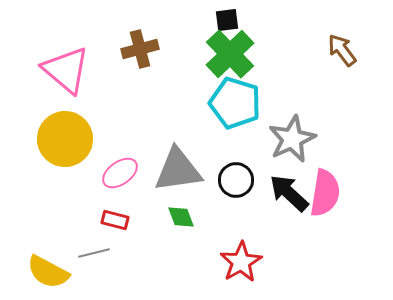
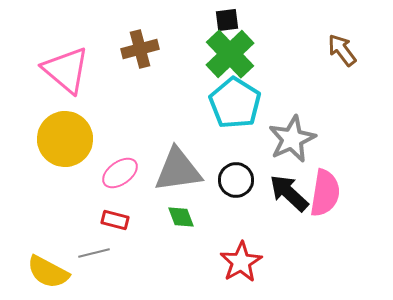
cyan pentagon: rotated 15 degrees clockwise
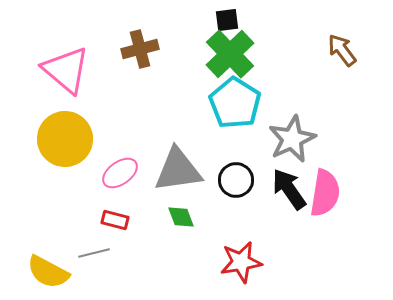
black arrow: moved 4 px up; rotated 12 degrees clockwise
red star: rotated 21 degrees clockwise
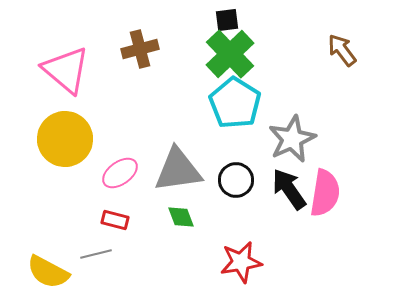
gray line: moved 2 px right, 1 px down
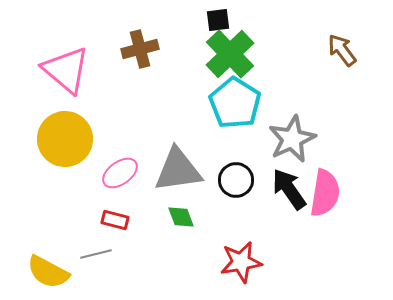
black square: moved 9 px left
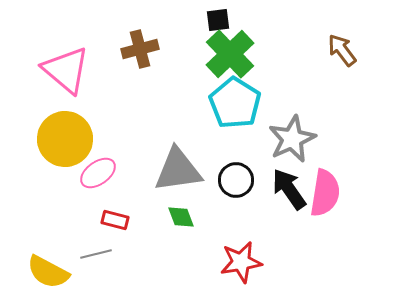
pink ellipse: moved 22 px left
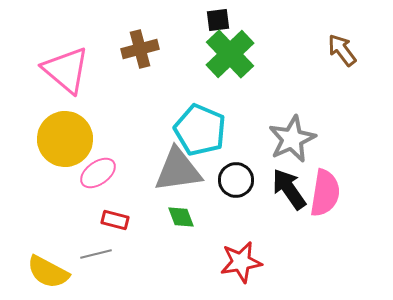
cyan pentagon: moved 35 px left, 27 px down; rotated 9 degrees counterclockwise
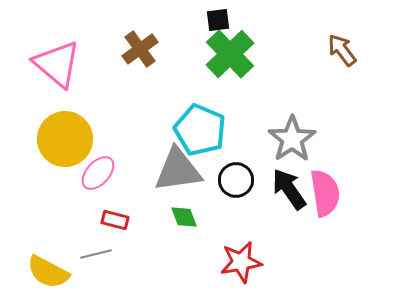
brown cross: rotated 21 degrees counterclockwise
pink triangle: moved 9 px left, 6 px up
gray star: rotated 9 degrees counterclockwise
pink ellipse: rotated 12 degrees counterclockwise
pink semicircle: rotated 18 degrees counterclockwise
green diamond: moved 3 px right
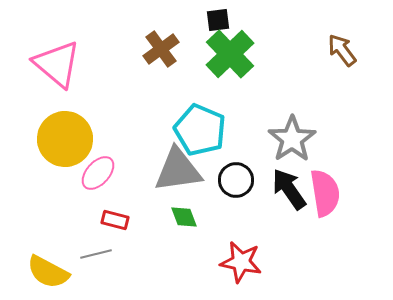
brown cross: moved 21 px right
red star: rotated 21 degrees clockwise
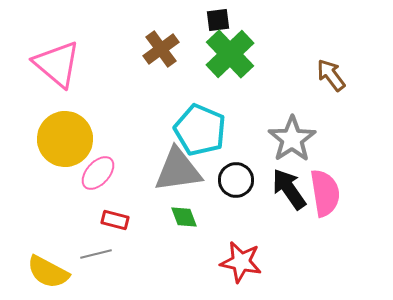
brown arrow: moved 11 px left, 25 px down
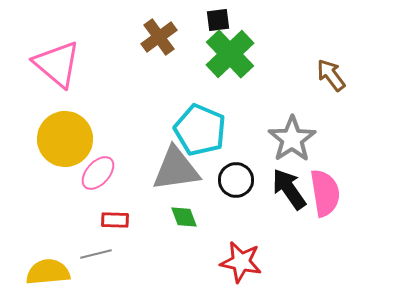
brown cross: moved 2 px left, 12 px up
gray triangle: moved 2 px left, 1 px up
red rectangle: rotated 12 degrees counterclockwise
yellow semicircle: rotated 147 degrees clockwise
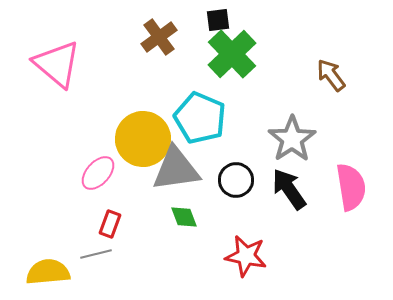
green cross: moved 2 px right
cyan pentagon: moved 12 px up
yellow circle: moved 78 px right
pink semicircle: moved 26 px right, 6 px up
red rectangle: moved 5 px left, 4 px down; rotated 72 degrees counterclockwise
red star: moved 5 px right, 6 px up
